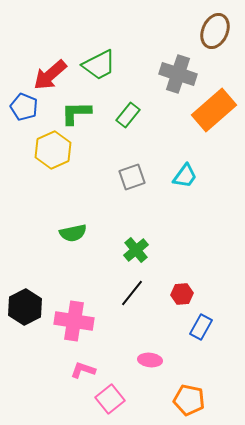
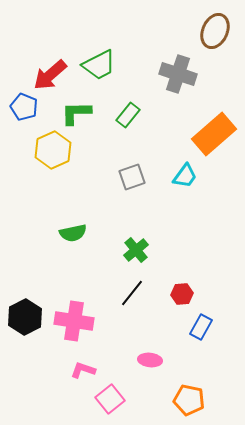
orange rectangle: moved 24 px down
black hexagon: moved 10 px down
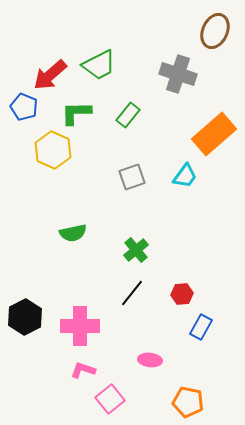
yellow hexagon: rotated 12 degrees counterclockwise
pink cross: moved 6 px right, 5 px down; rotated 9 degrees counterclockwise
orange pentagon: moved 1 px left, 2 px down
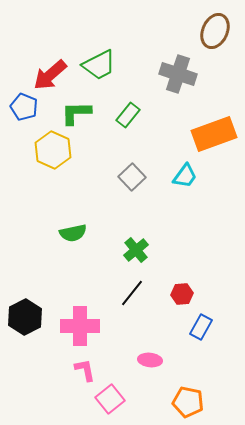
orange rectangle: rotated 21 degrees clockwise
gray square: rotated 24 degrees counterclockwise
pink L-shape: moved 2 px right; rotated 60 degrees clockwise
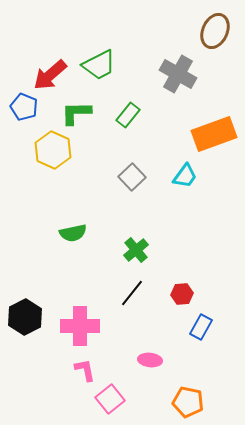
gray cross: rotated 12 degrees clockwise
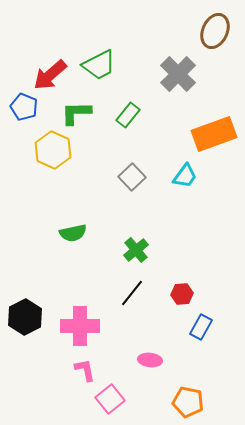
gray cross: rotated 15 degrees clockwise
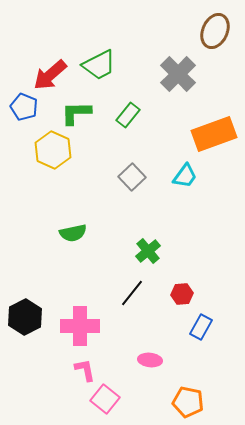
green cross: moved 12 px right, 1 px down
pink square: moved 5 px left; rotated 12 degrees counterclockwise
